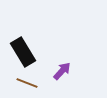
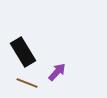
purple arrow: moved 5 px left, 1 px down
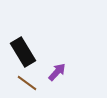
brown line: rotated 15 degrees clockwise
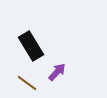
black rectangle: moved 8 px right, 6 px up
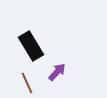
brown line: rotated 30 degrees clockwise
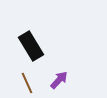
purple arrow: moved 2 px right, 8 px down
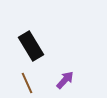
purple arrow: moved 6 px right
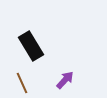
brown line: moved 5 px left
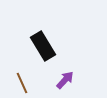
black rectangle: moved 12 px right
